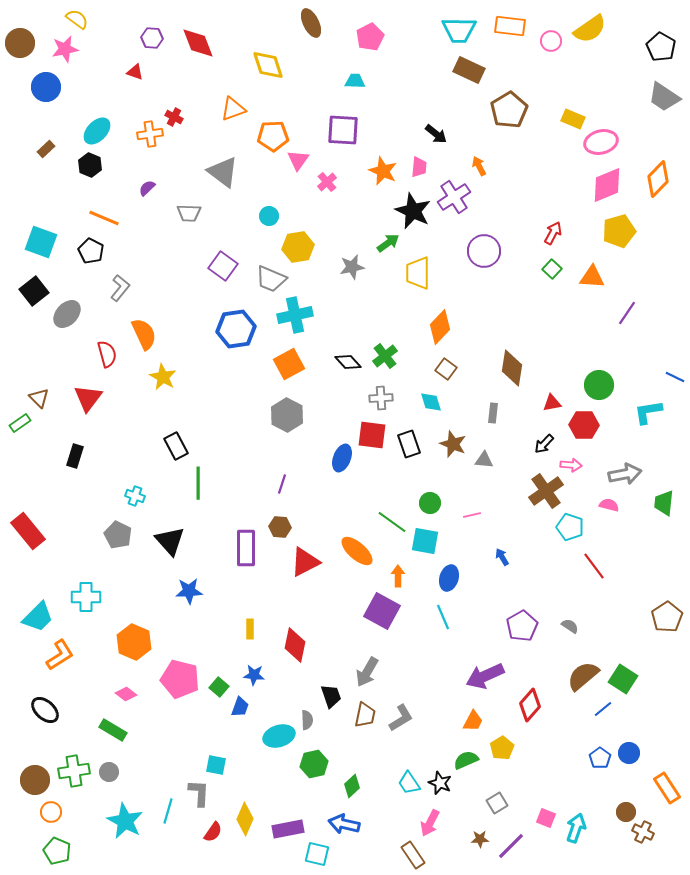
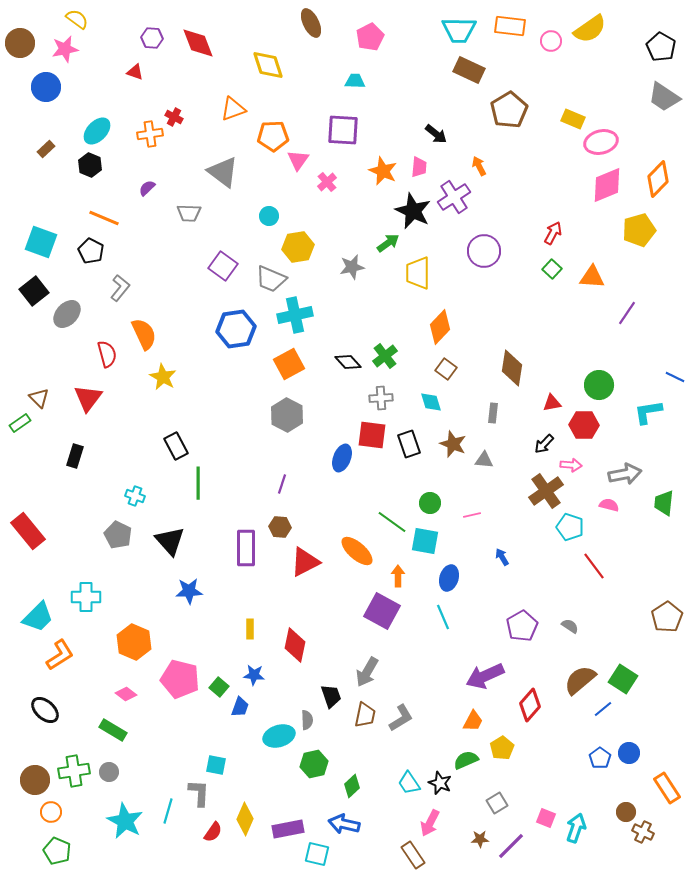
yellow pentagon at (619, 231): moved 20 px right, 1 px up
brown semicircle at (583, 676): moved 3 px left, 4 px down
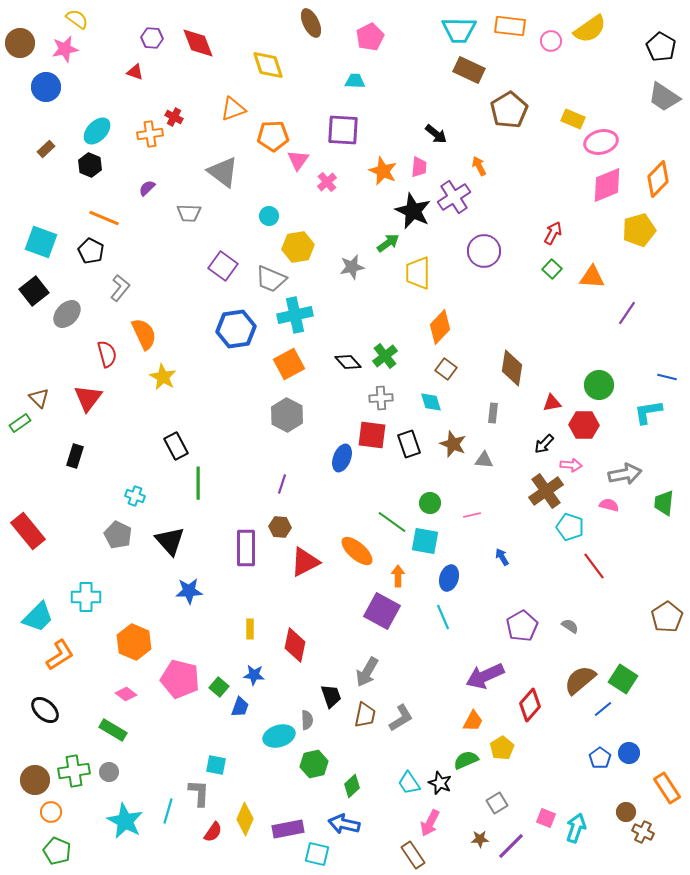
blue line at (675, 377): moved 8 px left; rotated 12 degrees counterclockwise
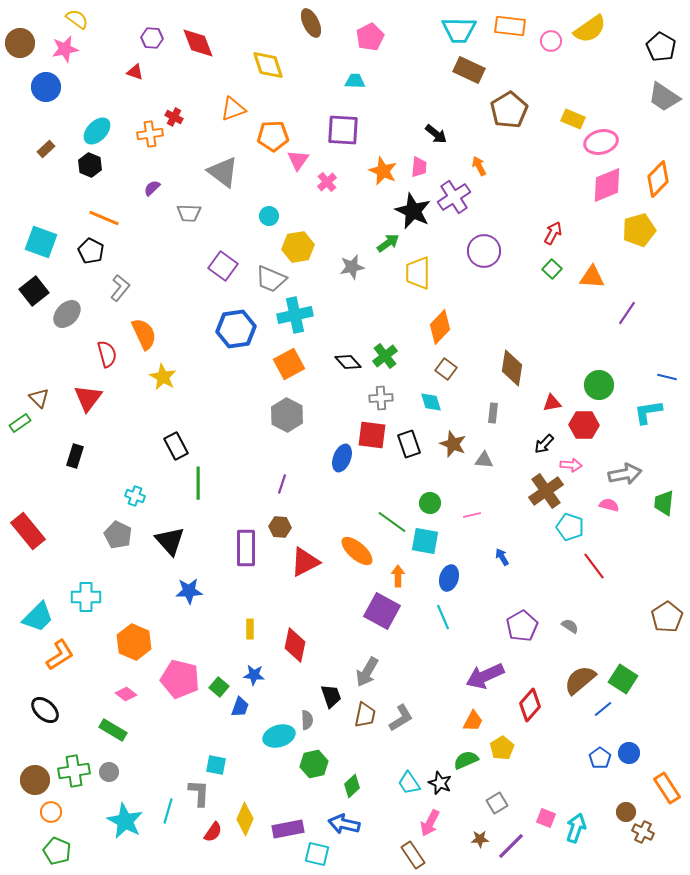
purple semicircle at (147, 188): moved 5 px right
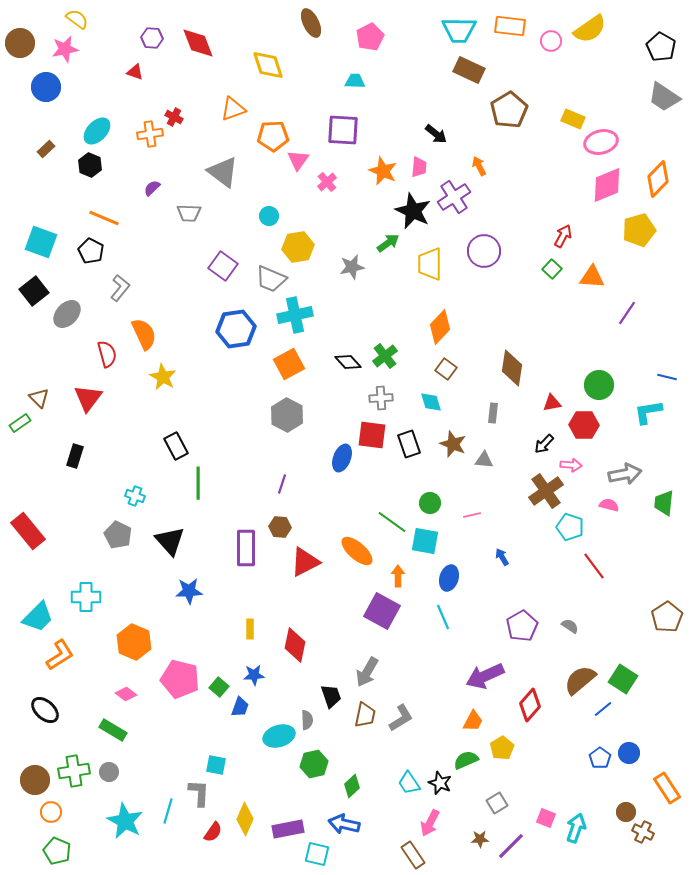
red arrow at (553, 233): moved 10 px right, 3 px down
yellow trapezoid at (418, 273): moved 12 px right, 9 px up
blue star at (254, 675): rotated 10 degrees counterclockwise
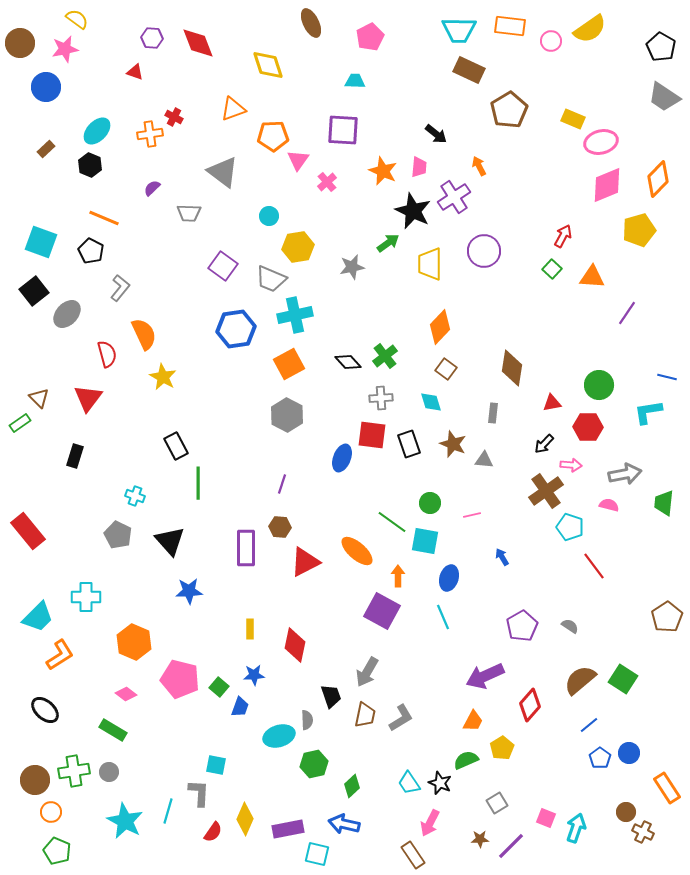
red hexagon at (584, 425): moved 4 px right, 2 px down
blue line at (603, 709): moved 14 px left, 16 px down
